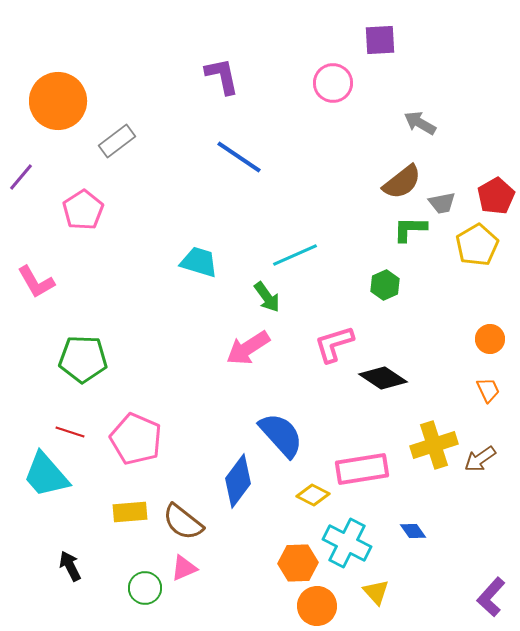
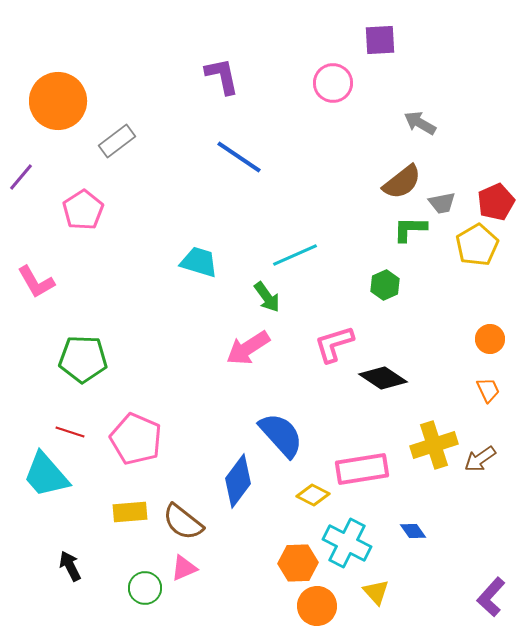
red pentagon at (496, 196): moved 6 px down; rotated 6 degrees clockwise
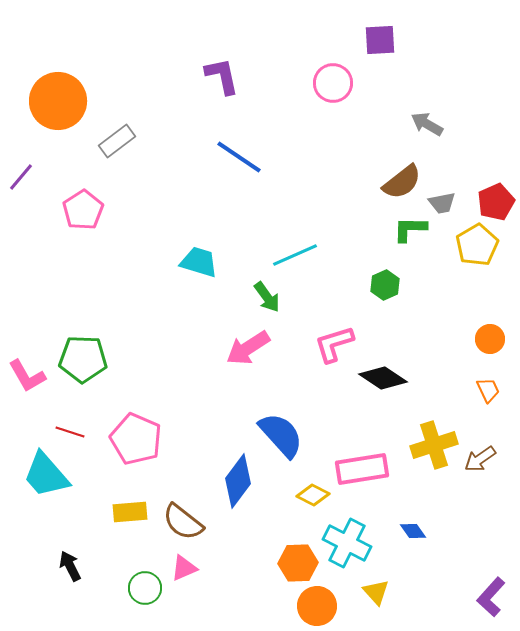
gray arrow at (420, 123): moved 7 px right, 1 px down
pink L-shape at (36, 282): moved 9 px left, 94 px down
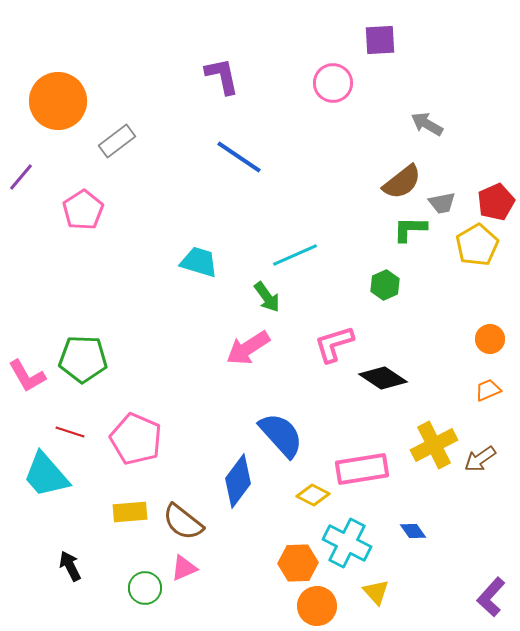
orange trapezoid at (488, 390): rotated 88 degrees counterclockwise
yellow cross at (434, 445): rotated 9 degrees counterclockwise
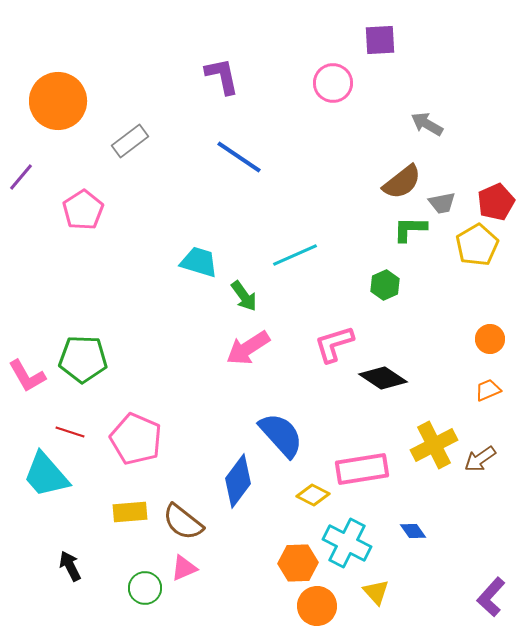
gray rectangle at (117, 141): moved 13 px right
green arrow at (267, 297): moved 23 px left, 1 px up
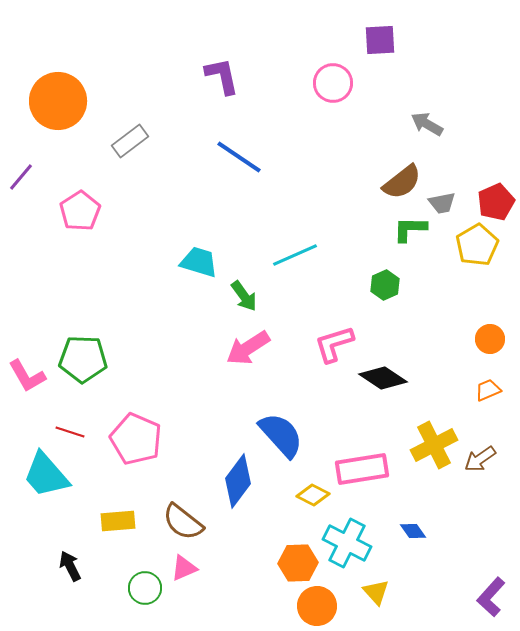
pink pentagon at (83, 210): moved 3 px left, 1 px down
yellow rectangle at (130, 512): moved 12 px left, 9 px down
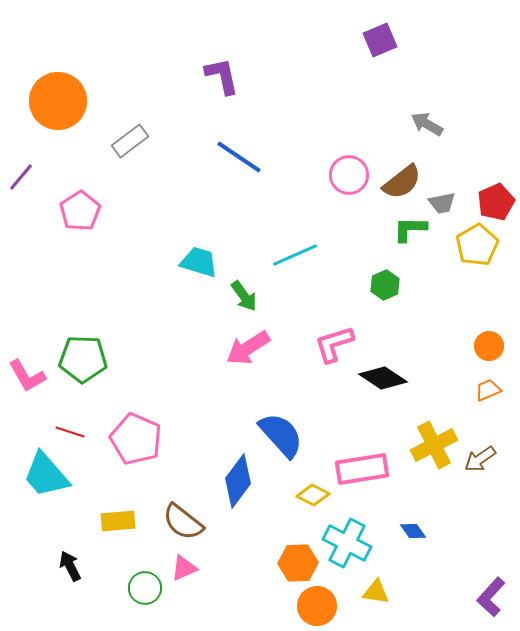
purple square at (380, 40): rotated 20 degrees counterclockwise
pink circle at (333, 83): moved 16 px right, 92 px down
orange circle at (490, 339): moved 1 px left, 7 px down
yellow triangle at (376, 592): rotated 40 degrees counterclockwise
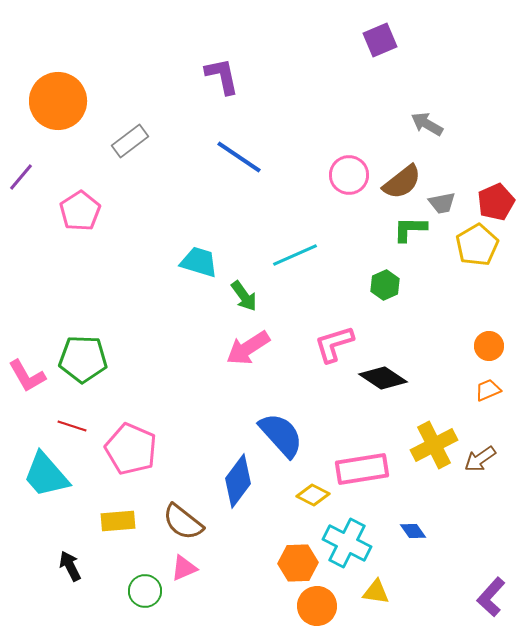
red line at (70, 432): moved 2 px right, 6 px up
pink pentagon at (136, 439): moved 5 px left, 10 px down
green circle at (145, 588): moved 3 px down
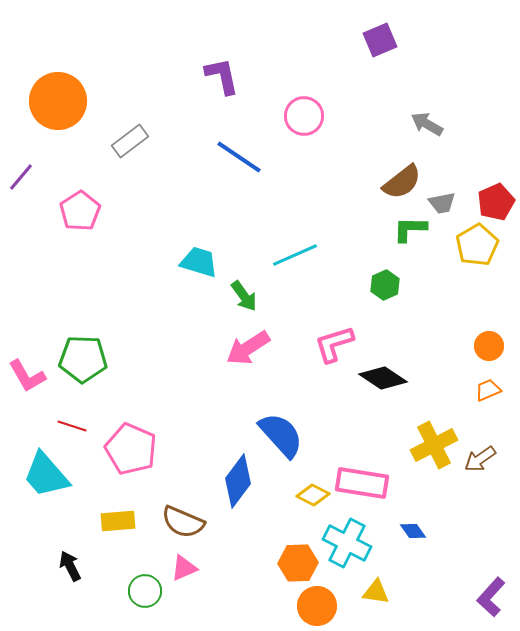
pink circle at (349, 175): moved 45 px left, 59 px up
pink rectangle at (362, 469): moved 14 px down; rotated 18 degrees clockwise
brown semicircle at (183, 522): rotated 15 degrees counterclockwise
